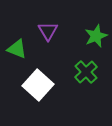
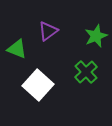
purple triangle: rotated 25 degrees clockwise
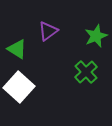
green triangle: rotated 10 degrees clockwise
white square: moved 19 px left, 2 px down
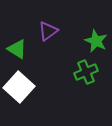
green star: moved 5 px down; rotated 25 degrees counterclockwise
green cross: rotated 20 degrees clockwise
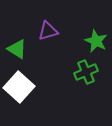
purple triangle: rotated 20 degrees clockwise
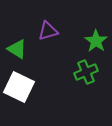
green star: rotated 10 degrees clockwise
white square: rotated 16 degrees counterclockwise
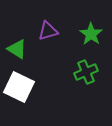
green star: moved 5 px left, 7 px up
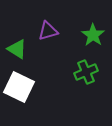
green star: moved 2 px right, 1 px down
